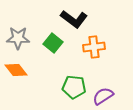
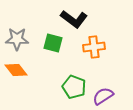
gray star: moved 1 px left, 1 px down
green square: rotated 24 degrees counterclockwise
green pentagon: rotated 15 degrees clockwise
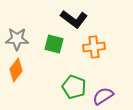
green square: moved 1 px right, 1 px down
orange diamond: rotated 75 degrees clockwise
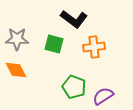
orange diamond: rotated 65 degrees counterclockwise
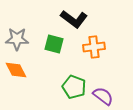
purple semicircle: rotated 70 degrees clockwise
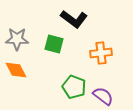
orange cross: moved 7 px right, 6 px down
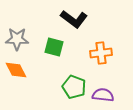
green square: moved 3 px down
purple semicircle: moved 1 px up; rotated 30 degrees counterclockwise
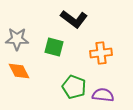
orange diamond: moved 3 px right, 1 px down
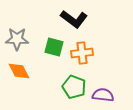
orange cross: moved 19 px left
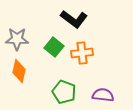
green square: rotated 24 degrees clockwise
orange diamond: rotated 40 degrees clockwise
green pentagon: moved 10 px left, 5 px down
